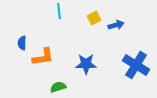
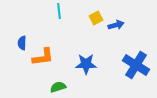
yellow square: moved 2 px right
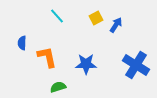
cyan line: moved 2 px left, 5 px down; rotated 35 degrees counterclockwise
blue arrow: rotated 42 degrees counterclockwise
orange L-shape: moved 4 px right; rotated 95 degrees counterclockwise
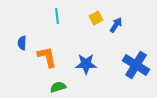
cyan line: rotated 35 degrees clockwise
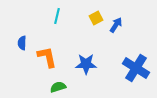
cyan line: rotated 21 degrees clockwise
blue cross: moved 3 px down
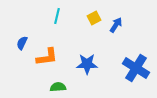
yellow square: moved 2 px left
blue semicircle: rotated 24 degrees clockwise
orange L-shape: rotated 95 degrees clockwise
blue star: moved 1 px right
green semicircle: rotated 14 degrees clockwise
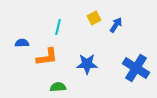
cyan line: moved 1 px right, 11 px down
blue semicircle: rotated 64 degrees clockwise
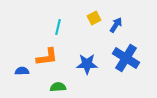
blue semicircle: moved 28 px down
blue cross: moved 10 px left, 10 px up
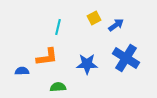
blue arrow: rotated 21 degrees clockwise
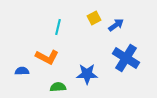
orange L-shape: rotated 35 degrees clockwise
blue star: moved 10 px down
